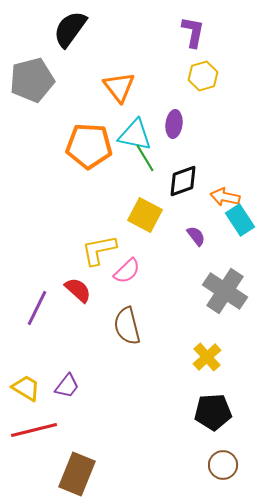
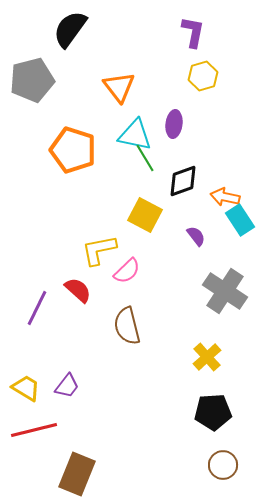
orange pentagon: moved 16 px left, 4 px down; rotated 15 degrees clockwise
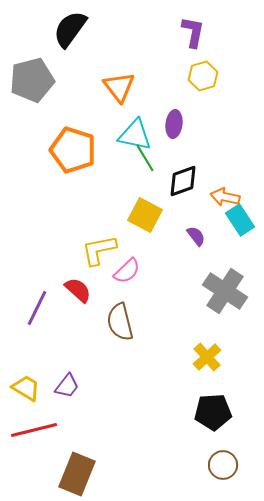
brown semicircle: moved 7 px left, 4 px up
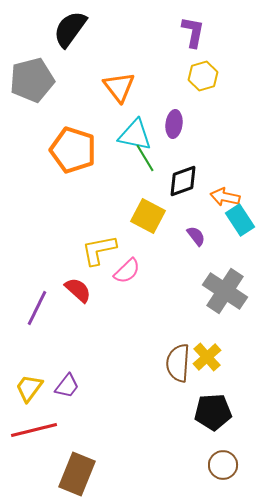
yellow square: moved 3 px right, 1 px down
brown semicircle: moved 58 px right, 41 px down; rotated 18 degrees clockwise
yellow trapezoid: moved 3 px right; rotated 84 degrees counterclockwise
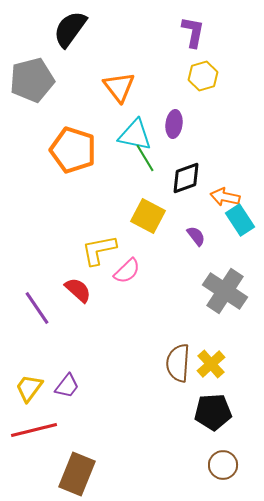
black diamond: moved 3 px right, 3 px up
purple line: rotated 60 degrees counterclockwise
yellow cross: moved 4 px right, 7 px down
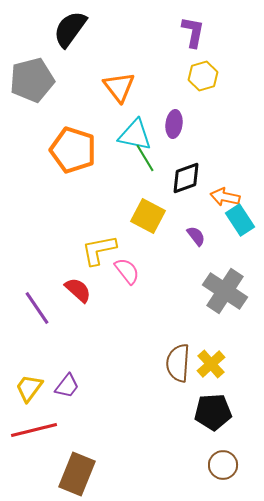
pink semicircle: rotated 84 degrees counterclockwise
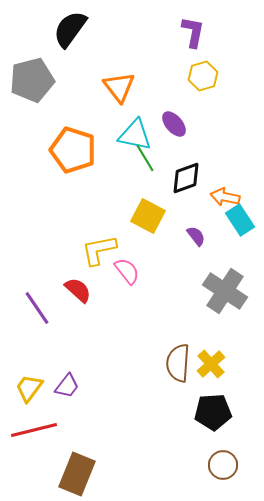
purple ellipse: rotated 48 degrees counterclockwise
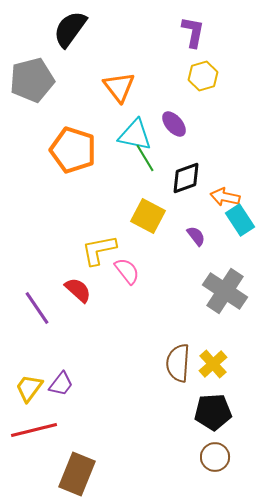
yellow cross: moved 2 px right
purple trapezoid: moved 6 px left, 2 px up
brown circle: moved 8 px left, 8 px up
